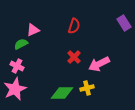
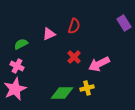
pink triangle: moved 16 px right, 4 px down
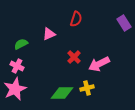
red semicircle: moved 2 px right, 7 px up
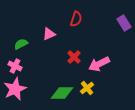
pink cross: moved 2 px left
yellow cross: rotated 24 degrees counterclockwise
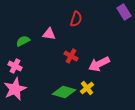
purple rectangle: moved 11 px up
pink triangle: rotated 32 degrees clockwise
green semicircle: moved 2 px right, 3 px up
red cross: moved 3 px left, 1 px up; rotated 16 degrees counterclockwise
green diamond: moved 2 px right, 1 px up; rotated 15 degrees clockwise
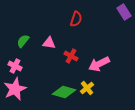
pink triangle: moved 9 px down
green semicircle: rotated 24 degrees counterclockwise
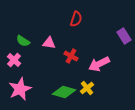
purple rectangle: moved 24 px down
green semicircle: rotated 96 degrees counterclockwise
pink cross: moved 1 px left, 6 px up; rotated 16 degrees clockwise
pink star: moved 5 px right
